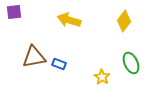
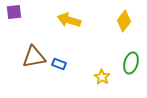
green ellipse: rotated 40 degrees clockwise
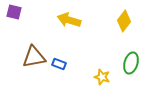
purple square: rotated 21 degrees clockwise
yellow star: rotated 14 degrees counterclockwise
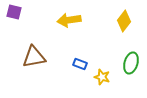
yellow arrow: rotated 25 degrees counterclockwise
blue rectangle: moved 21 px right
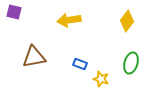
yellow diamond: moved 3 px right
yellow star: moved 1 px left, 2 px down
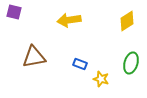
yellow diamond: rotated 20 degrees clockwise
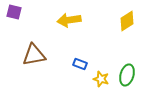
brown triangle: moved 2 px up
green ellipse: moved 4 px left, 12 px down
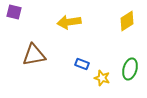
yellow arrow: moved 2 px down
blue rectangle: moved 2 px right
green ellipse: moved 3 px right, 6 px up
yellow star: moved 1 px right, 1 px up
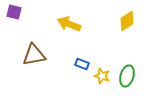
yellow arrow: moved 2 px down; rotated 30 degrees clockwise
green ellipse: moved 3 px left, 7 px down
yellow star: moved 2 px up
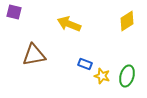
blue rectangle: moved 3 px right
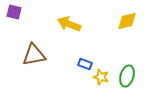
yellow diamond: rotated 20 degrees clockwise
yellow star: moved 1 px left, 1 px down
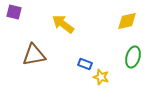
yellow arrow: moved 6 px left; rotated 15 degrees clockwise
green ellipse: moved 6 px right, 19 px up
